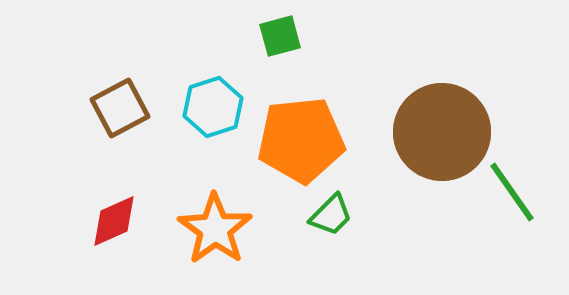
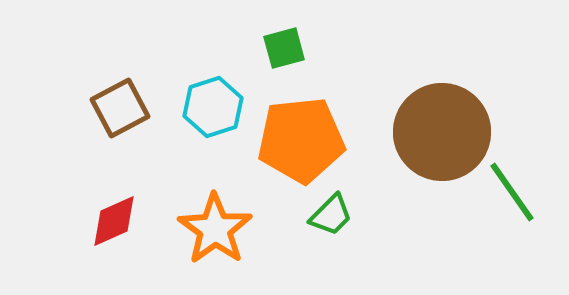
green square: moved 4 px right, 12 px down
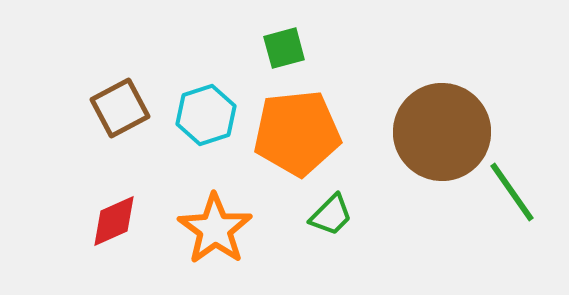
cyan hexagon: moved 7 px left, 8 px down
orange pentagon: moved 4 px left, 7 px up
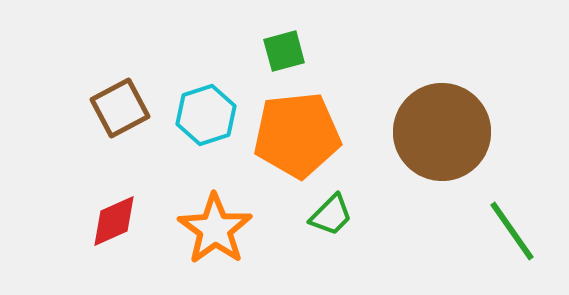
green square: moved 3 px down
orange pentagon: moved 2 px down
green line: moved 39 px down
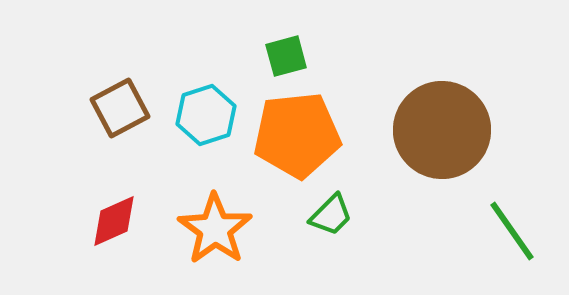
green square: moved 2 px right, 5 px down
brown circle: moved 2 px up
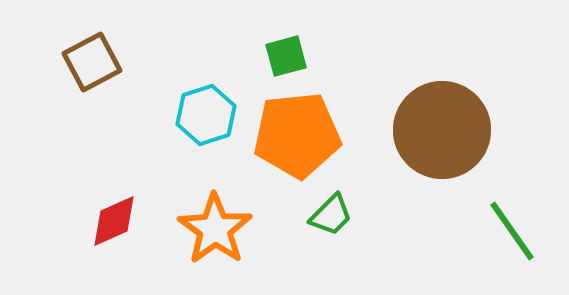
brown square: moved 28 px left, 46 px up
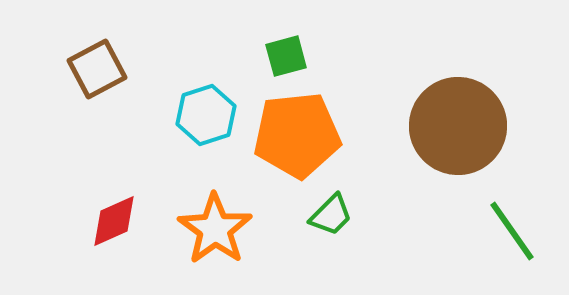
brown square: moved 5 px right, 7 px down
brown circle: moved 16 px right, 4 px up
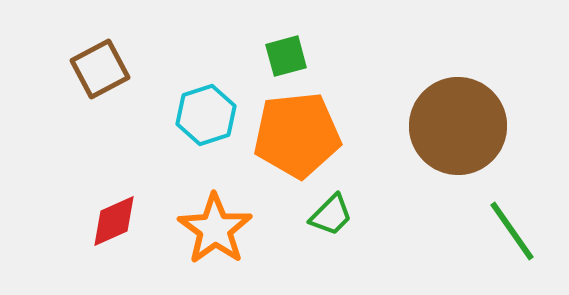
brown square: moved 3 px right
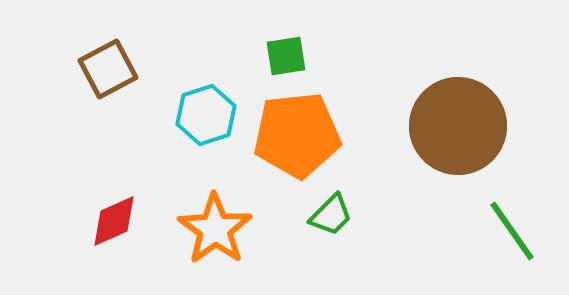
green square: rotated 6 degrees clockwise
brown square: moved 8 px right
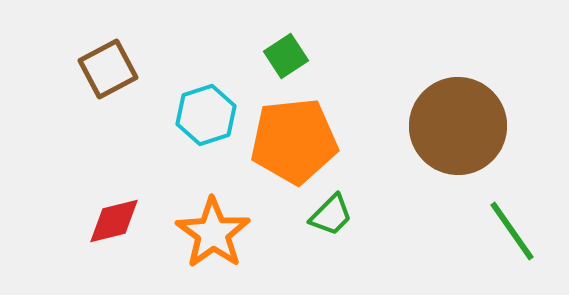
green square: rotated 24 degrees counterclockwise
orange pentagon: moved 3 px left, 6 px down
red diamond: rotated 10 degrees clockwise
orange star: moved 2 px left, 4 px down
